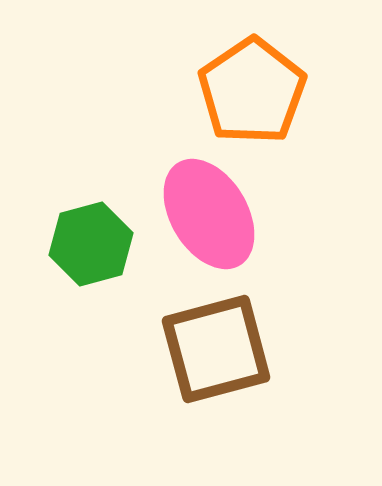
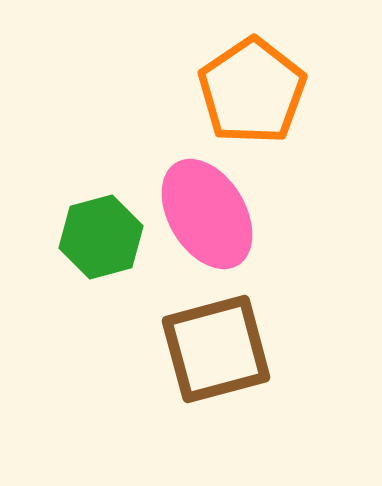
pink ellipse: moved 2 px left
green hexagon: moved 10 px right, 7 px up
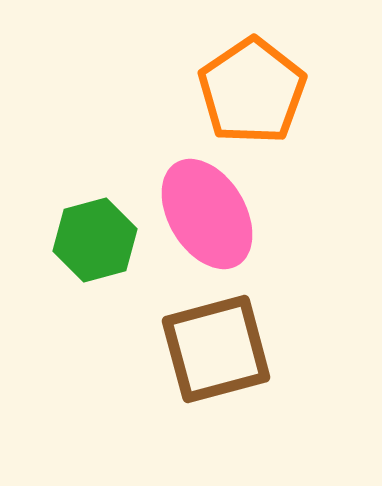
green hexagon: moved 6 px left, 3 px down
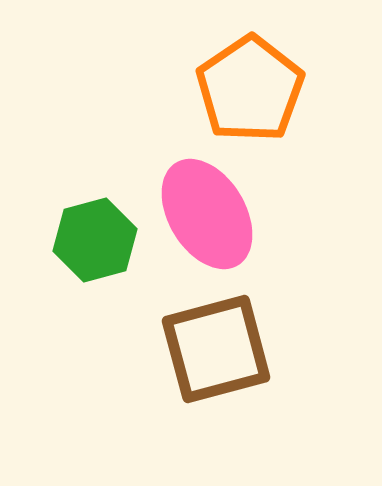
orange pentagon: moved 2 px left, 2 px up
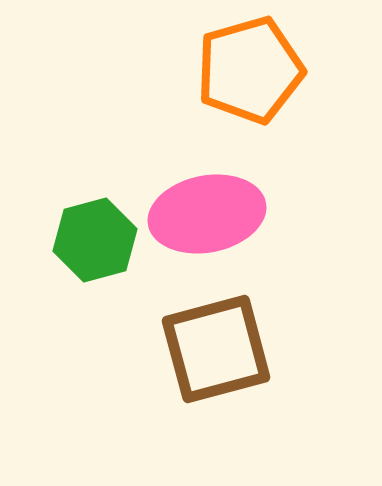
orange pentagon: moved 19 px up; rotated 18 degrees clockwise
pink ellipse: rotated 70 degrees counterclockwise
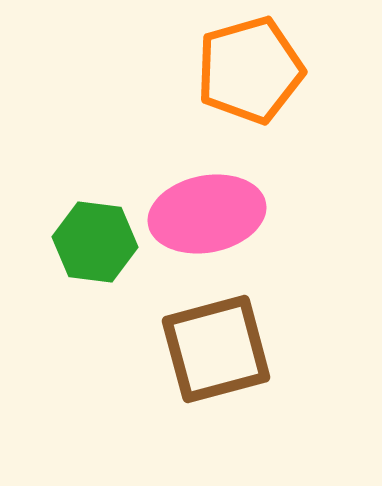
green hexagon: moved 2 px down; rotated 22 degrees clockwise
